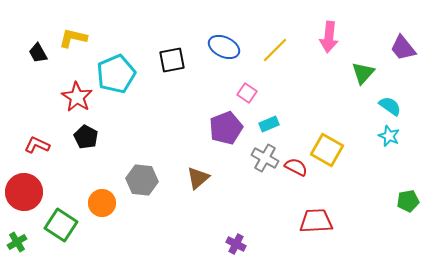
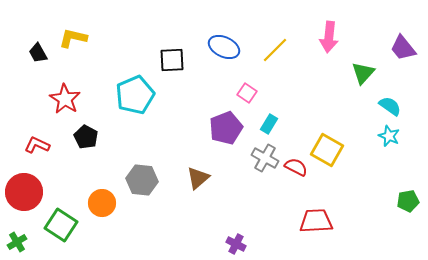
black square: rotated 8 degrees clockwise
cyan pentagon: moved 19 px right, 21 px down
red star: moved 12 px left, 2 px down
cyan rectangle: rotated 36 degrees counterclockwise
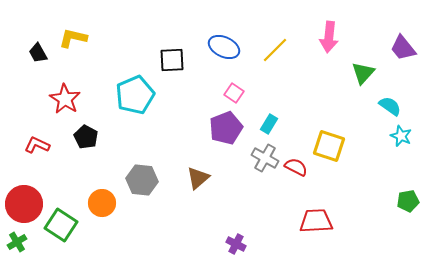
pink square: moved 13 px left
cyan star: moved 12 px right
yellow square: moved 2 px right, 4 px up; rotated 12 degrees counterclockwise
red circle: moved 12 px down
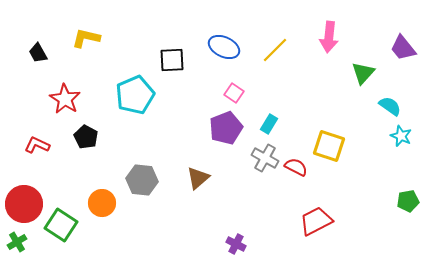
yellow L-shape: moved 13 px right
red trapezoid: rotated 24 degrees counterclockwise
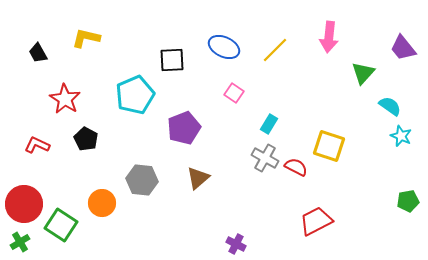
purple pentagon: moved 42 px left
black pentagon: moved 2 px down
green cross: moved 3 px right
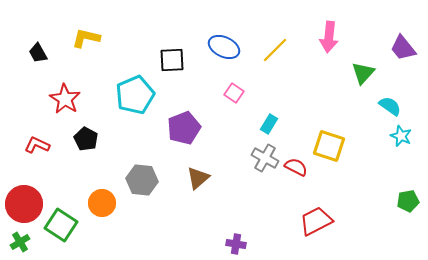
purple cross: rotated 18 degrees counterclockwise
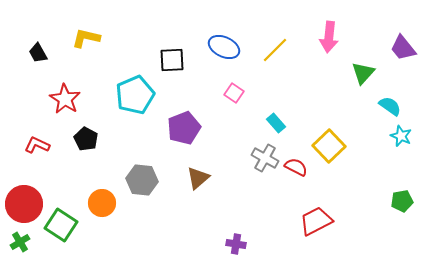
cyan rectangle: moved 7 px right, 1 px up; rotated 72 degrees counterclockwise
yellow square: rotated 28 degrees clockwise
green pentagon: moved 6 px left
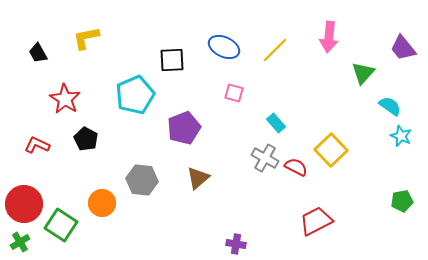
yellow L-shape: rotated 24 degrees counterclockwise
pink square: rotated 18 degrees counterclockwise
yellow square: moved 2 px right, 4 px down
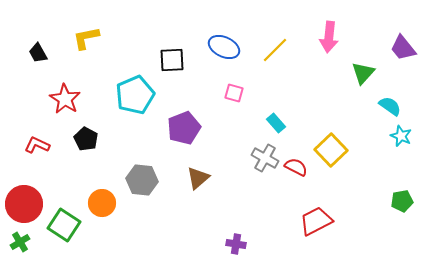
green square: moved 3 px right
